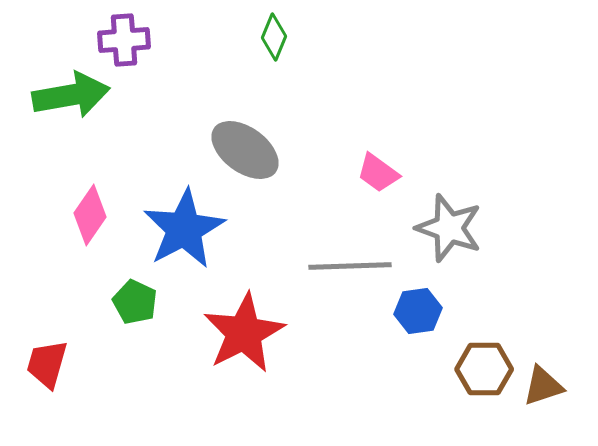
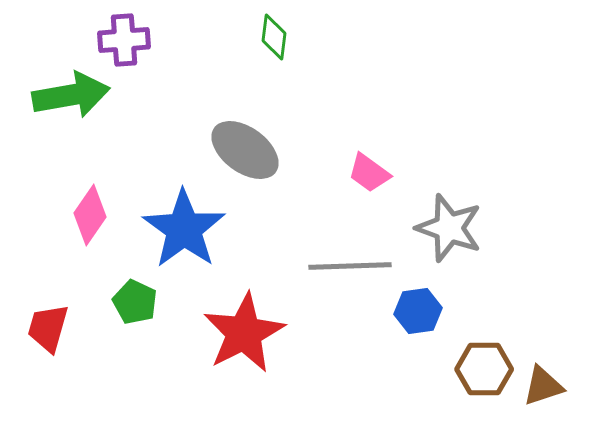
green diamond: rotated 15 degrees counterclockwise
pink trapezoid: moved 9 px left
blue star: rotated 8 degrees counterclockwise
red trapezoid: moved 1 px right, 36 px up
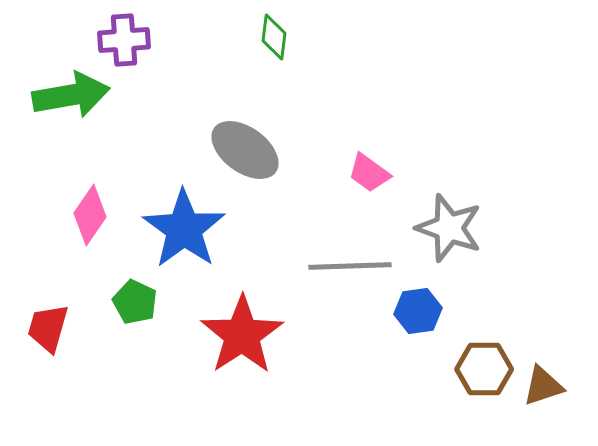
red star: moved 2 px left, 2 px down; rotated 6 degrees counterclockwise
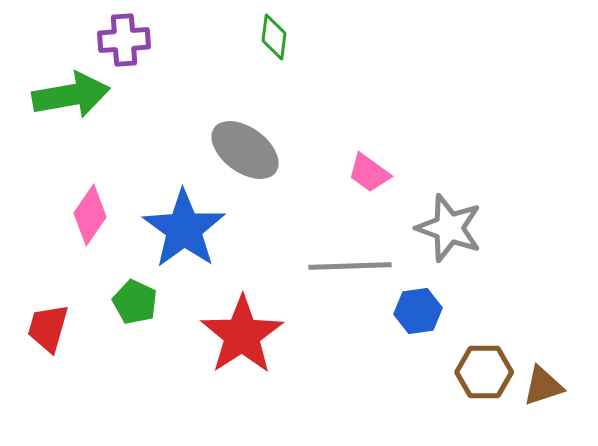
brown hexagon: moved 3 px down
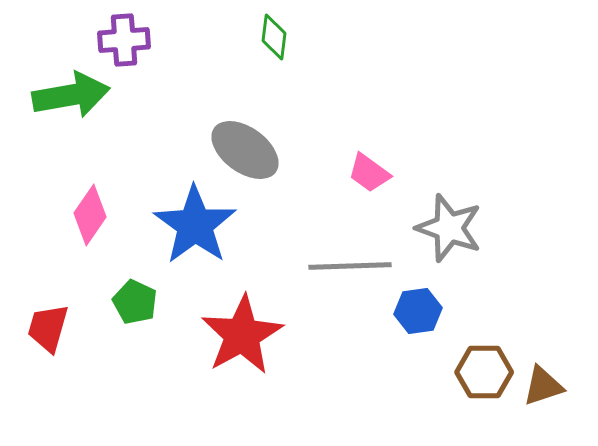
blue star: moved 11 px right, 4 px up
red star: rotated 4 degrees clockwise
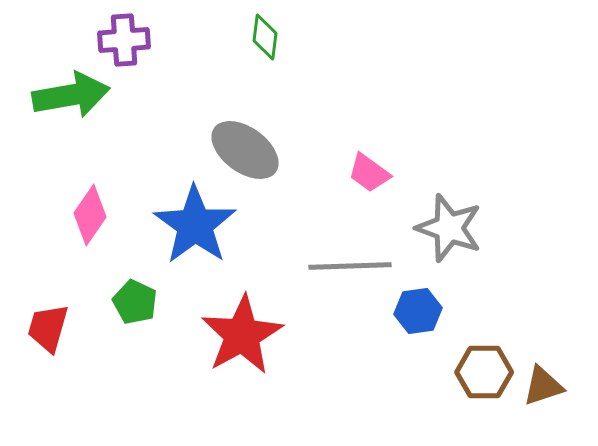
green diamond: moved 9 px left
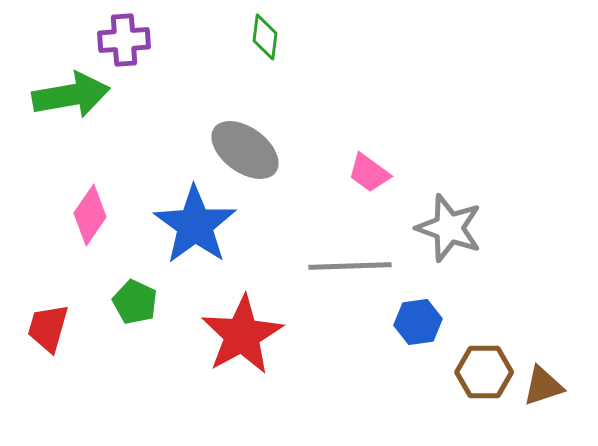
blue hexagon: moved 11 px down
